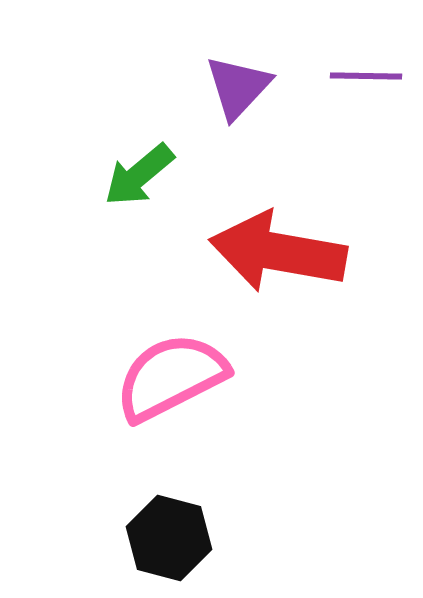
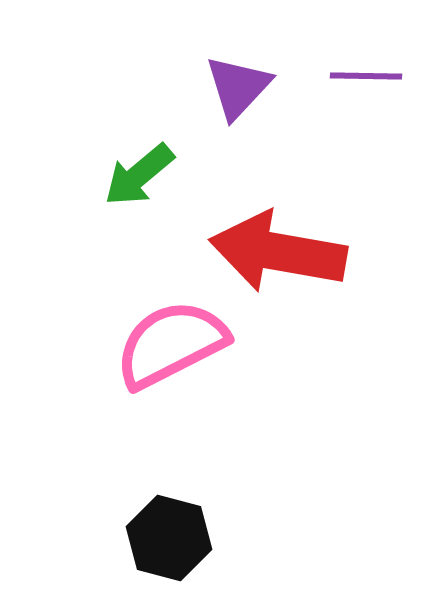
pink semicircle: moved 33 px up
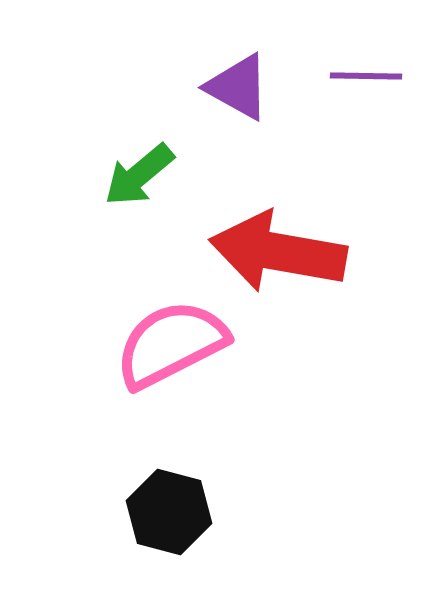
purple triangle: rotated 44 degrees counterclockwise
black hexagon: moved 26 px up
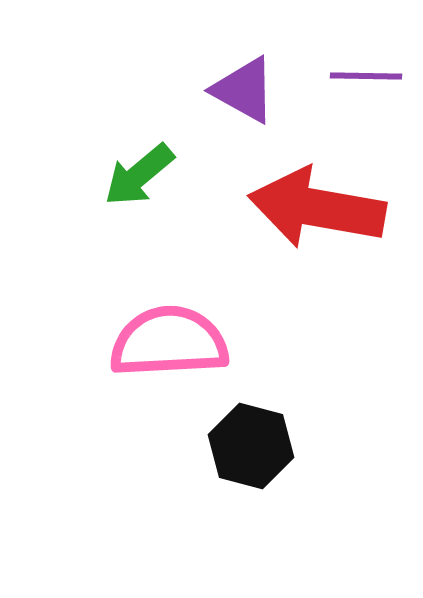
purple triangle: moved 6 px right, 3 px down
red arrow: moved 39 px right, 44 px up
pink semicircle: moved 2 px left, 2 px up; rotated 24 degrees clockwise
black hexagon: moved 82 px right, 66 px up
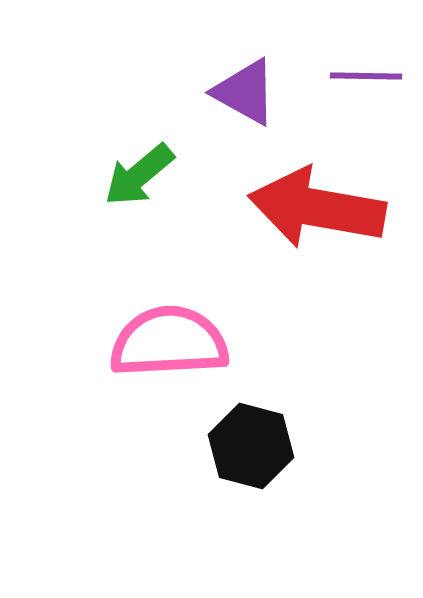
purple triangle: moved 1 px right, 2 px down
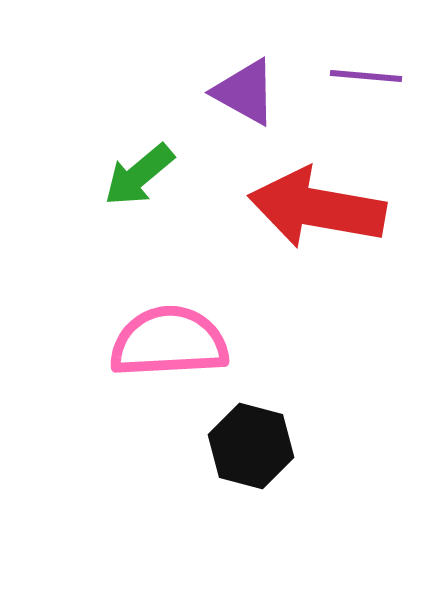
purple line: rotated 4 degrees clockwise
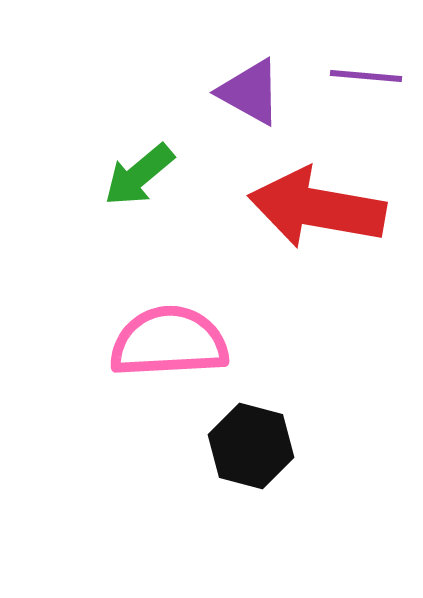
purple triangle: moved 5 px right
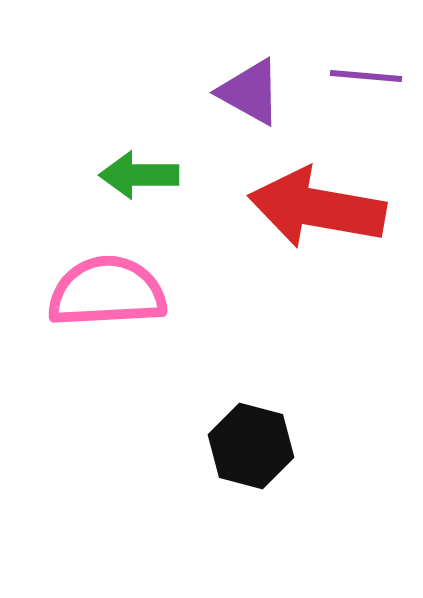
green arrow: rotated 40 degrees clockwise
pink semicircle: moved 62 px left, 50 px up
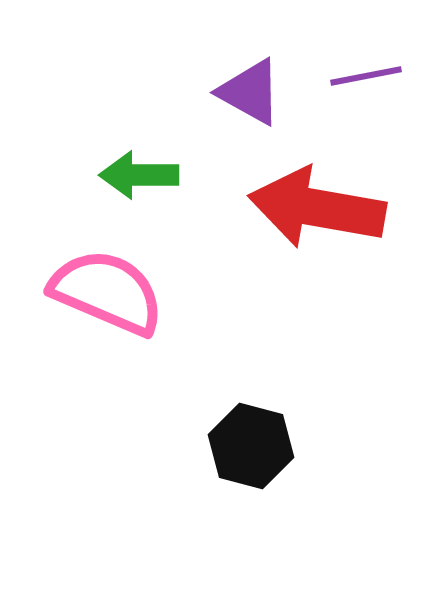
purple line: rotated 16 degrees counterclockwise
pink semicircle: rotated 26 degrees clockwise
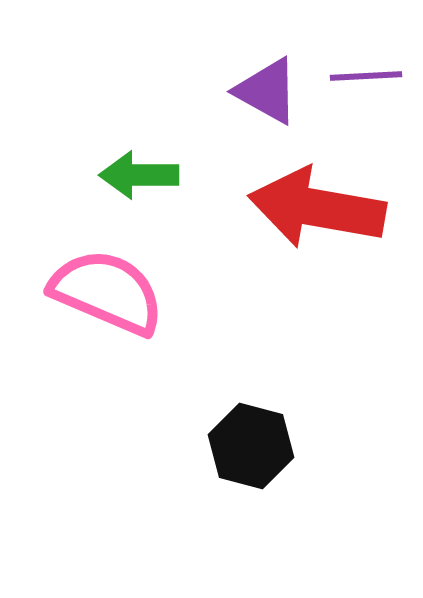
purple line: rotated 8 degrees clockwise
purple triangle: moved 17 px right, 1 px up
